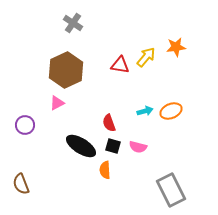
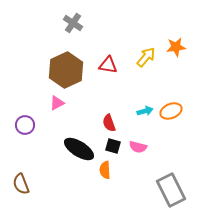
red triangle: moved 12 px left
black ellipse: moved 2 px left, 3 px down
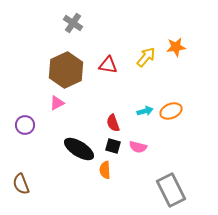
red semicircle: moved 4 px right
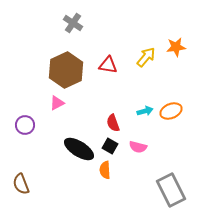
black square: moved 3 px left; rotated 14 degrees clockwise
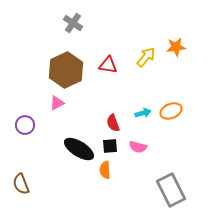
cyan arrow: moved 2 px left, 2 px down
black square: rotated 35 degrees counterclockwise
